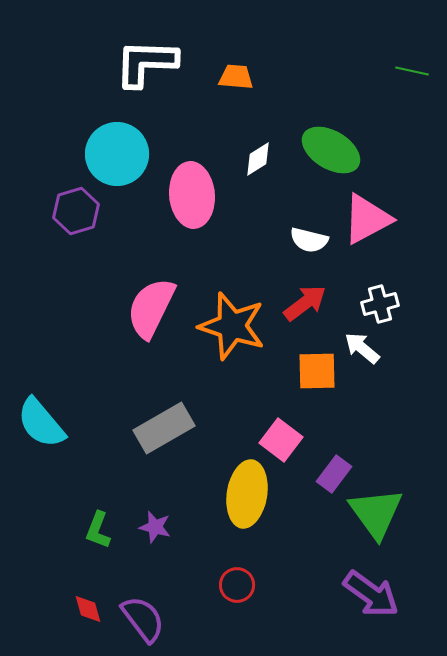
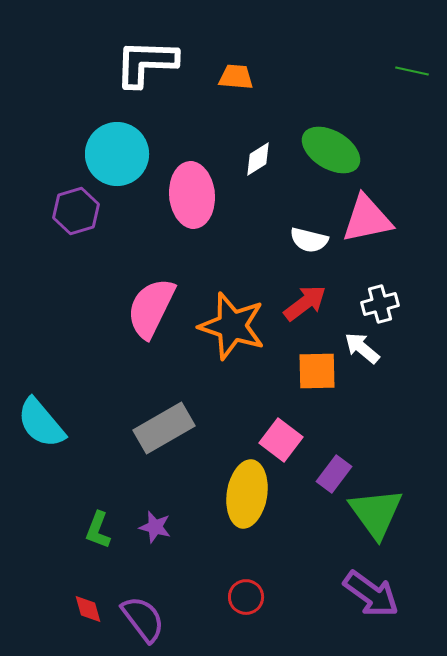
pink triangle: rotated 16 degrees clockwise
red circle: moved 9 px right, 12 px down
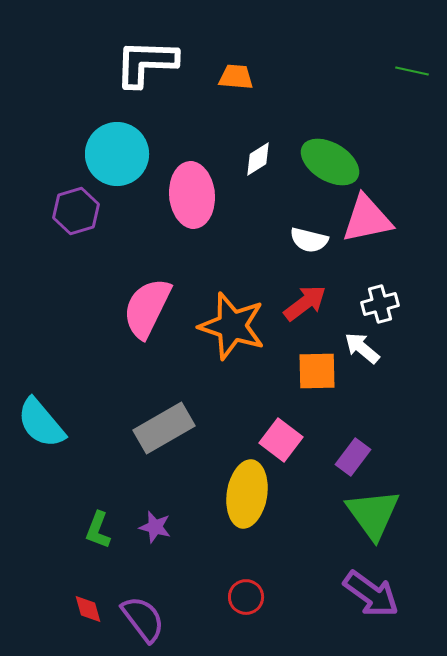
green ellipse: moved 1 px left, 12 px down
pink semicircle: moved 4 px left
purple rectangle: moved 19 px right, 17 px up
green triangle: moved 3 px left, 1 px down
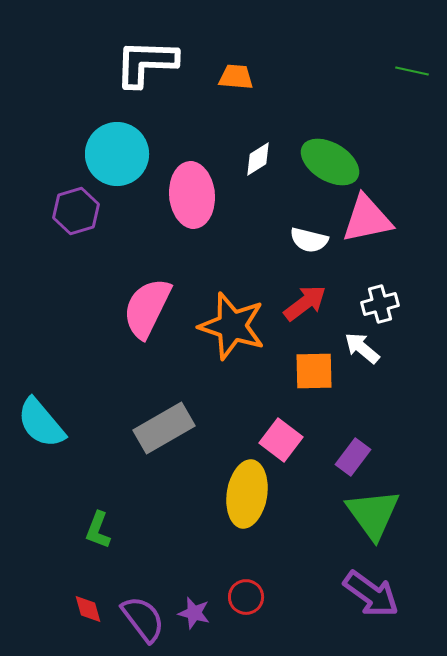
orange square: moved 3 px left
purple star: moved 39 px right, 86 px down
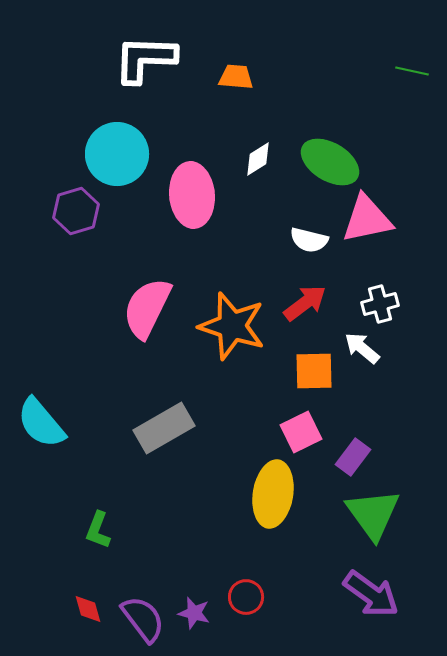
white L-shape: moved 1 px left, 4 px up
pink square: moved 20 px right, 8 px up; rotated 27 degrees clockwise
yellow ellipse: moved 26 px right
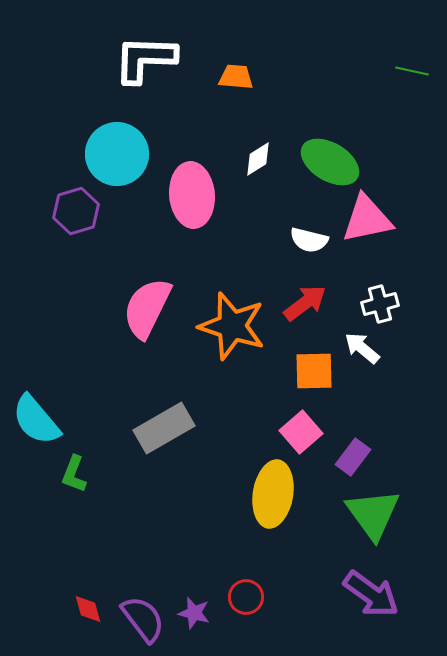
cyan semicircle: moved 5 px left, 3 px up
pink square: rotated 15 degrees counterclockwise
green L-shape: moved 24 px left, 56 px up
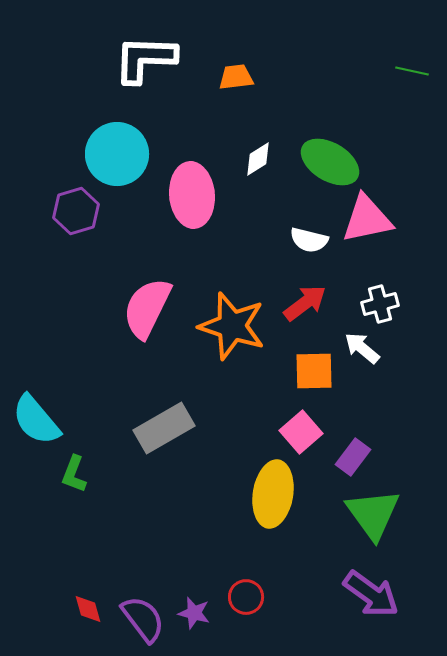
orange trapezoid: rotated 12 degrees counterclockwise
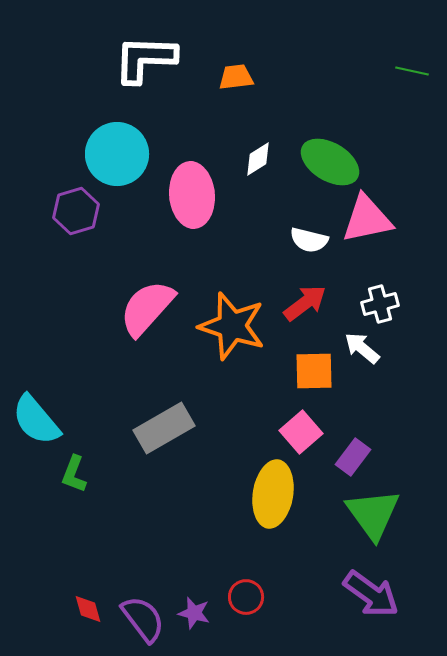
pink semicircle: rotated 16 degrees clockwise
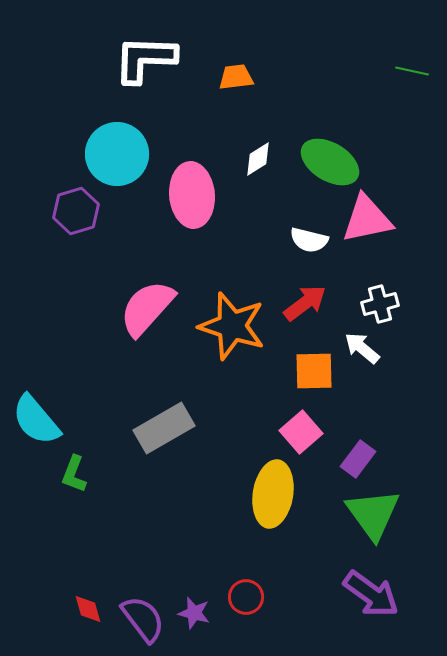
purple rectangle: moved 5 px right, 2 px down
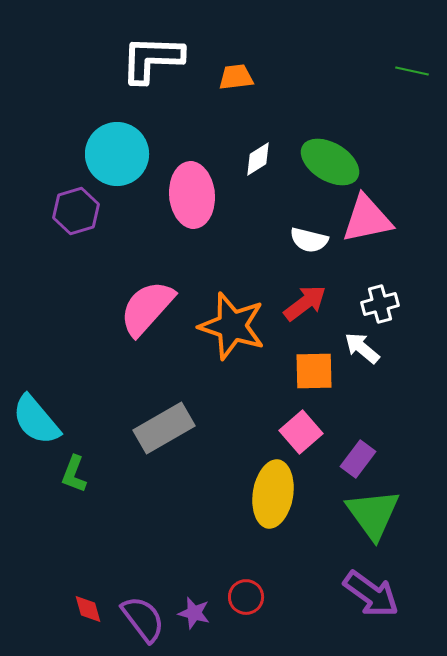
white L-shape: moved 7 px right
